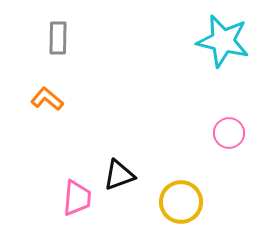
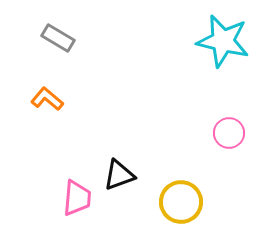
gray rectangle: rotated 60 degrees counterclockwise
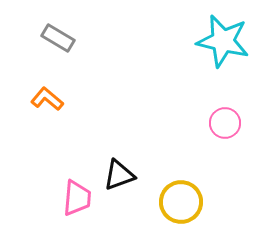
pink circle: moved 4 px left, 10 px up
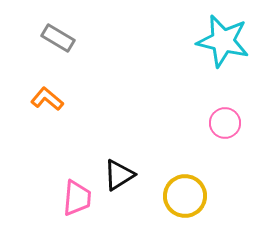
black triangle: rotated 12 degrees counterclockwise
yellow circle: moved 4 px right, 6 px up
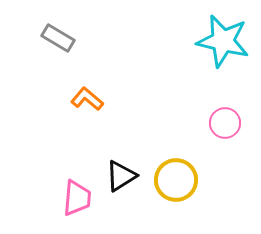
orange L-shape: moved 40 px right
black triangle: moved 2 px right, 1 px down
yellow circle: moved 9 px left, 16 px up
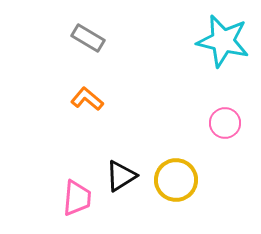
gray rectangle: moved 30 px right
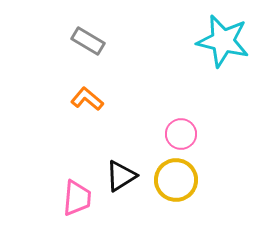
gray rectangle: moved 3 px down
pink circle: moved 44 px left, 11 px down
